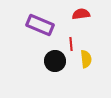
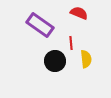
red semicircle: moved 2 px left, 1 px up; rotated 30 degrees clockwise
purple rectangle: rotated 12 degrees clockwise
red line: moved 1 px up
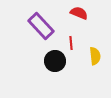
purple rectangle: moved 1 px right, 1 px down; rotated 12 degrees clockwise
yellow semicircle: moved 9 px right, 3 px up
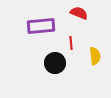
purple rectangle: rotated 52 degrees counterclockwise
black circle: moved 2 px down
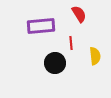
red semicircle: moved 1 px down; rotated 36 degrees clockwise
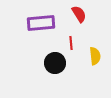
purple rectangle: moved 3 px up
